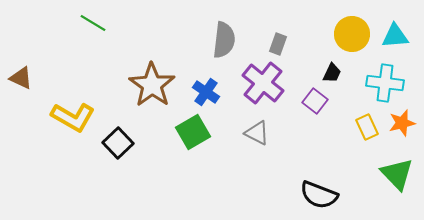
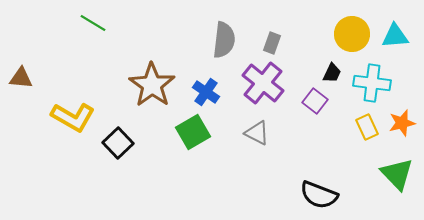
gray rectangle: moved 6 px left, 1 px up
brown triangle: rotated 20 degrees counterclockwise
cyan cross: moved 13 px left
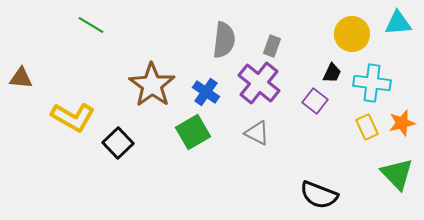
green line: moved 2 px left, 2 px down
cyan triangle: moved 3 px right, 13 px up
gray rectangle: moved 3 px down
purple cross: moved 4 px left
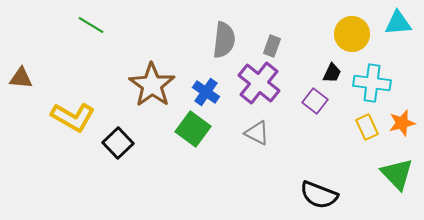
green square: moved 3 px up; rotated 24 degrees counterclockwise
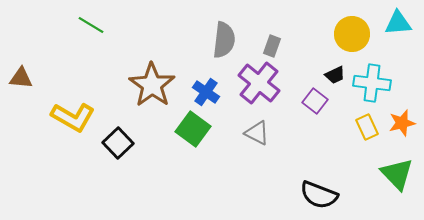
black trapezoid: moved 3 px right, 2 px down; rotated 40 degrees clockwise
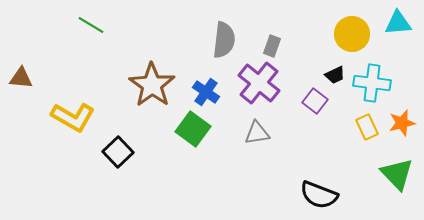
gray triangle: rotated 36 degrees counterclockwise
black square: moved 9 px down
